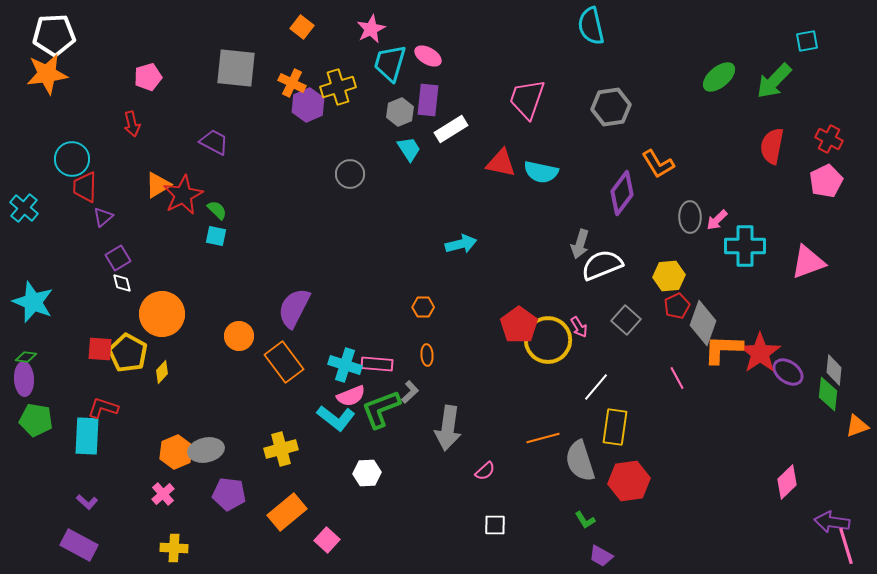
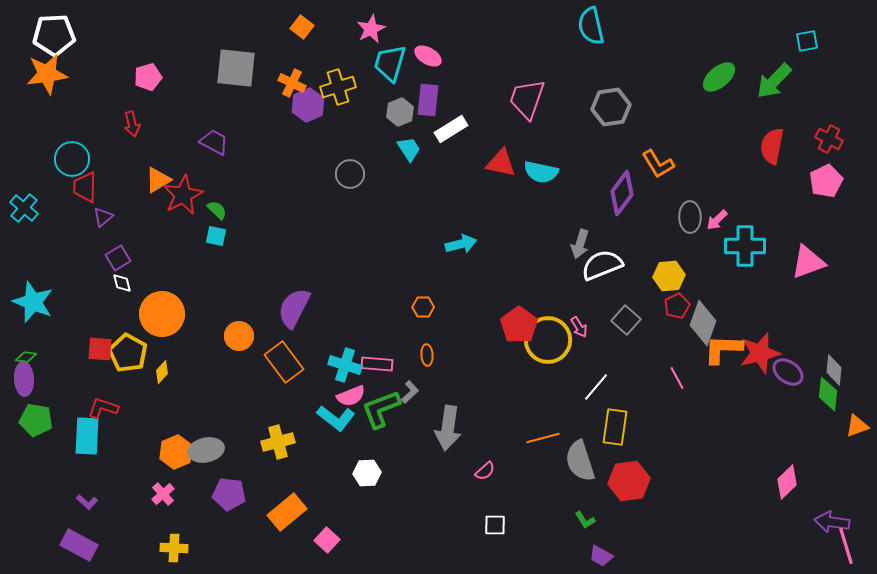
orange triangle at (158, 185): moved 5 px up
red star at (760, 353): rotated 21 degrees clockwise
yellow cross at (281, 449): moved 3 px left, 7 px up
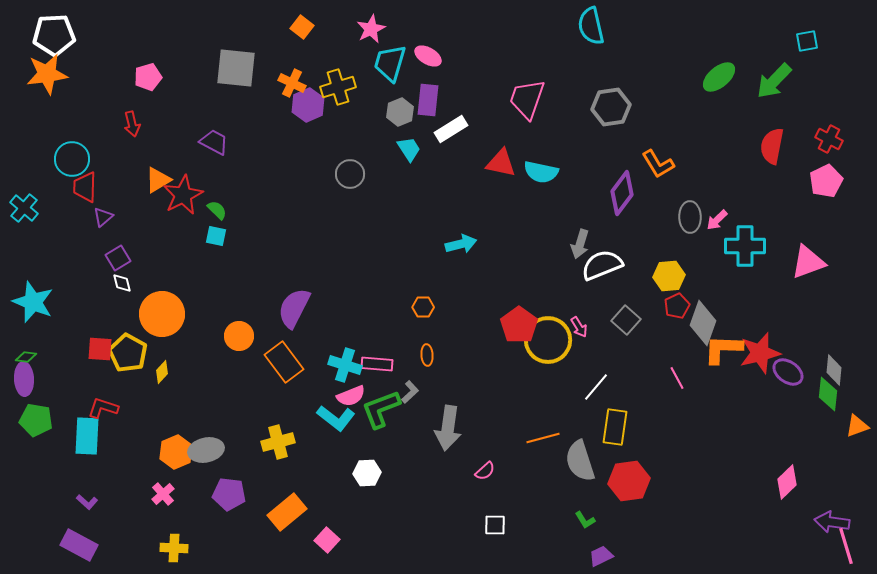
purple trapezoid at (601, 556): rotated 125 degrees clockwise
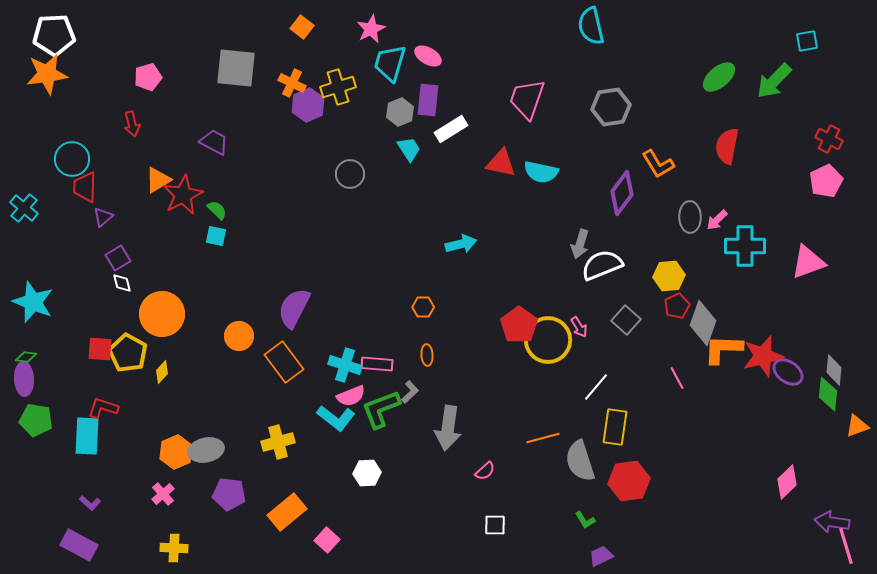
red semicircle at (772, 146): moved 45 px left
red star at (760, 353): moved 3 px right, 3 px down
purple L-shape at (87, 502): moved 3 px right, 1 px down
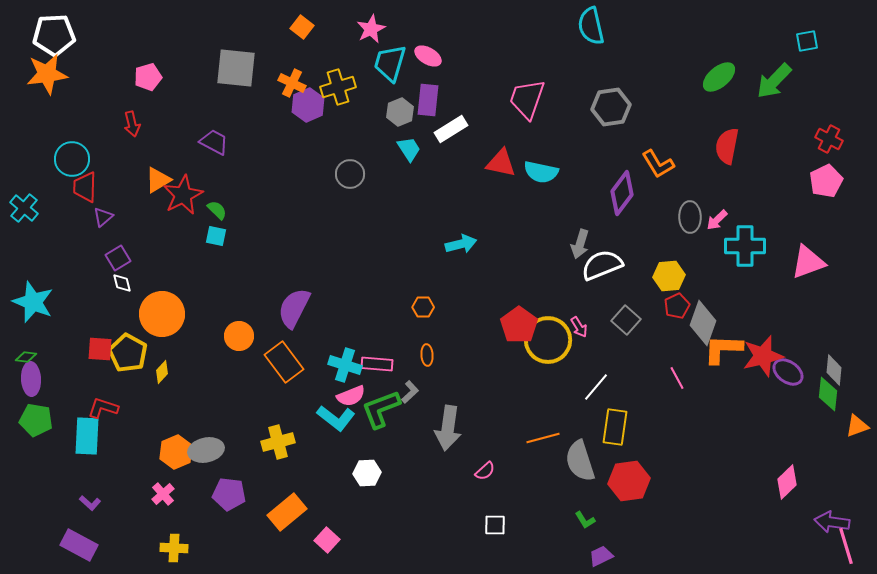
purple ellipse at (24, 379): moved 7 px right
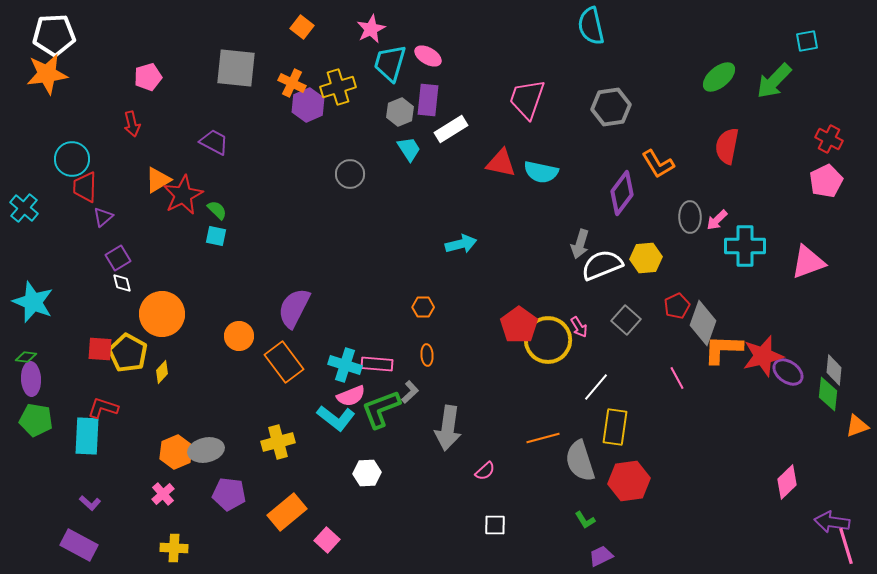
yellow hexagon at (669, 276): moved 23 px left, 18 px up
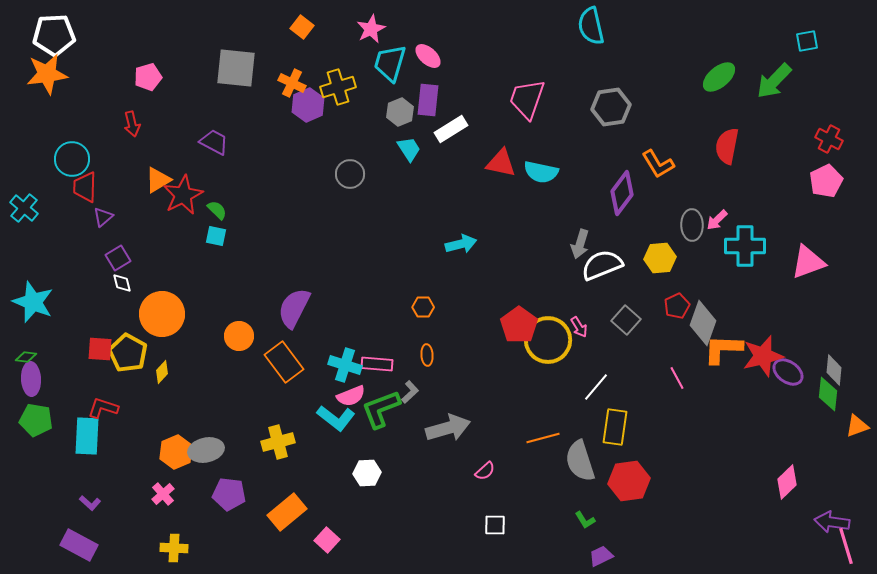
pink ellipse at (428, 56): rotated 12 degrees clockwise
gray ellipse at (690, 217): moved 2 px right, 8 px down
yellow hexagon at (646, 258): moved 14 px right
gray arrow at (448, 428): rotated 114 degrees counterclockwise
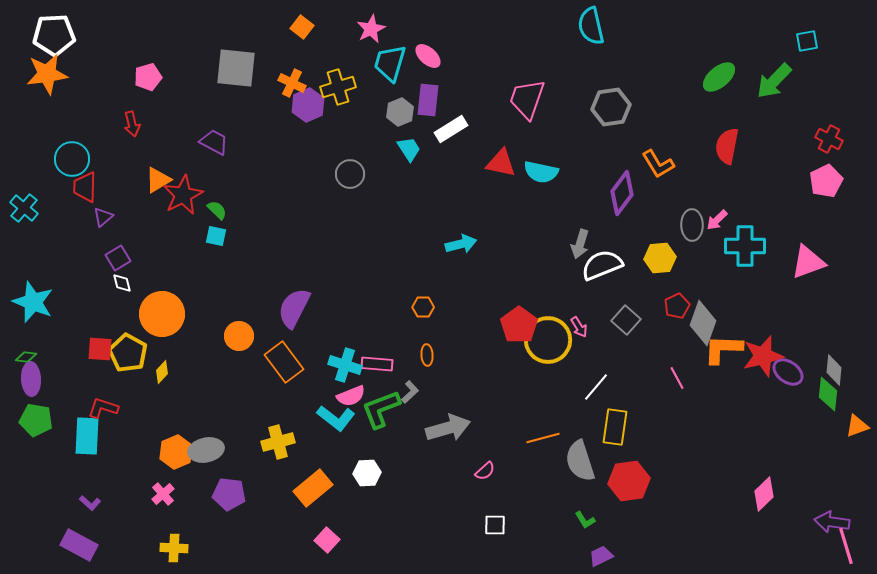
pink diamond at (787, 482): moved 23 px left, 12 px down
orange rectangle at (287, 512): moved 26 px right, 24 px up
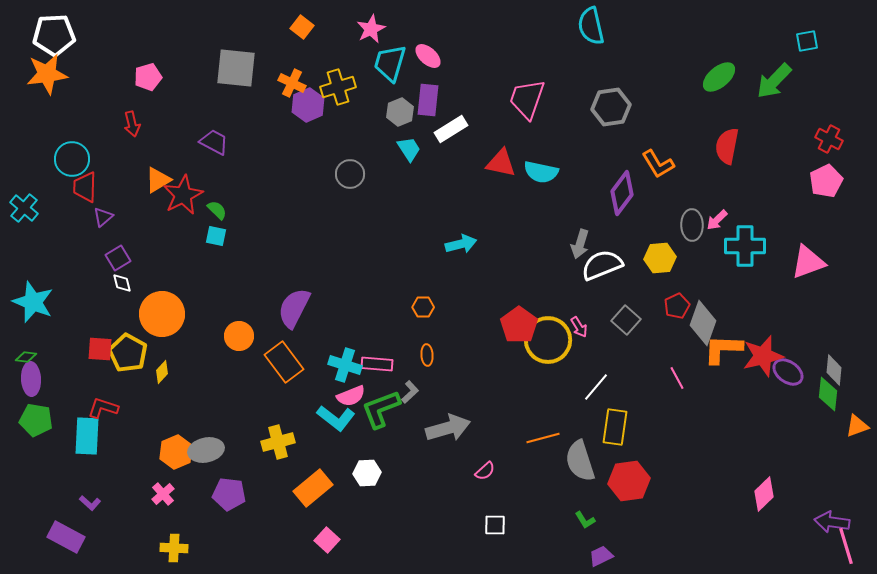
purple rectangle at (79, 545): moved 13 px left, 8 px up
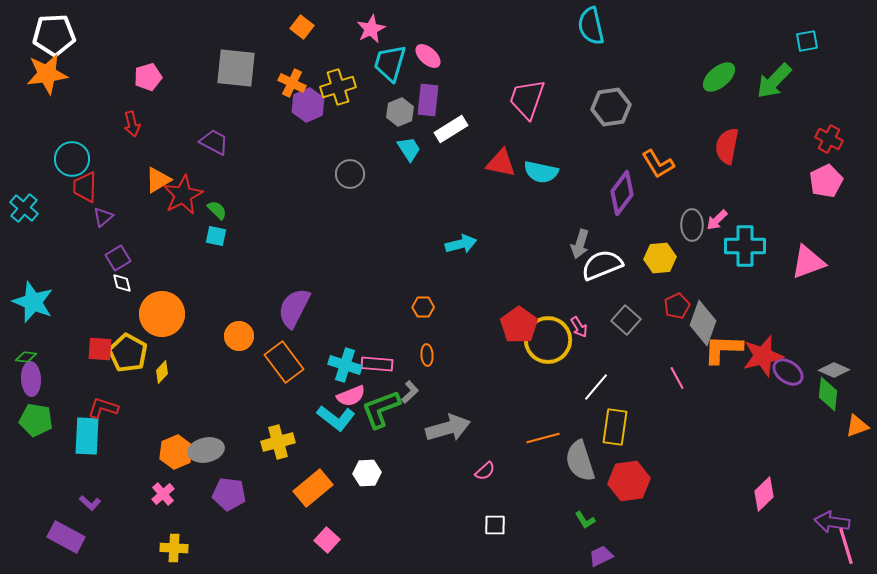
gray diamond at (834, 370): rotated 72 degrees counterclockwise
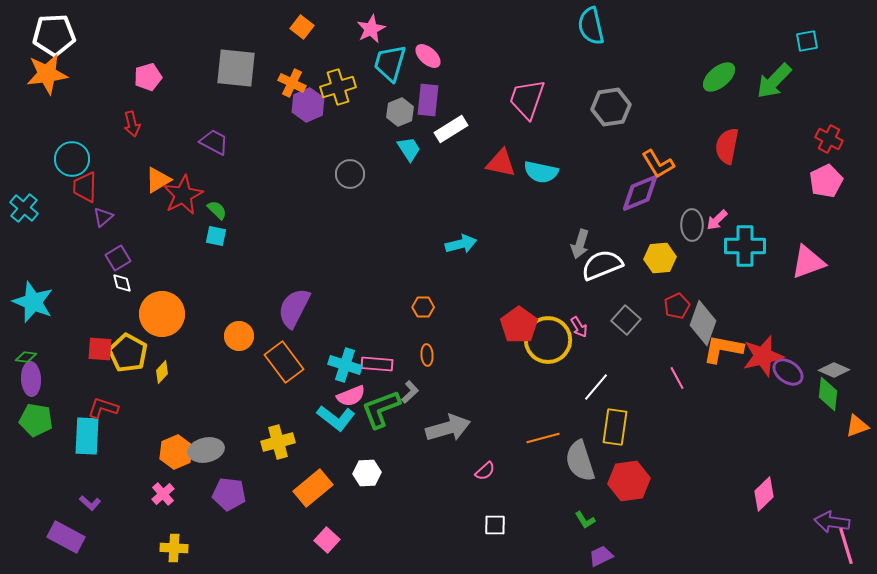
purple diamond at (622, 193): moved 18 px right; rotated 30 degrees clockwise
orange L-shape at (723, 349): rotated 9 degrees clockwise
